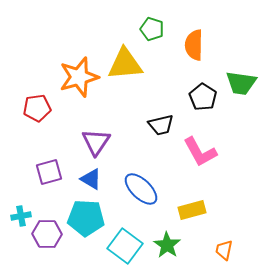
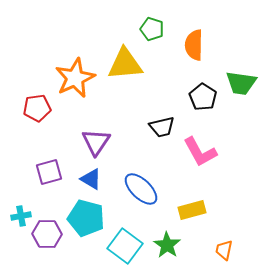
orange star: moved 4 px left, 1 px down; rotated 9 degrees counterclockwise
black trapezoid: moved 1 px right, 2 px down
cyan pentagon: rotated 12 degrees clockwise
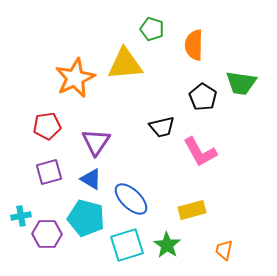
red pentagon: moved 10 px right, 18 px down
blue ellipse: moved 10 px left, 10 px down
cyan square: moved 2 px right, 1 px up; rotated 36 degrees clockwise
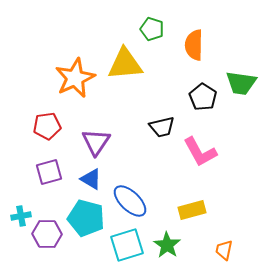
blue ellipse: moved 1 px left, 2 px down
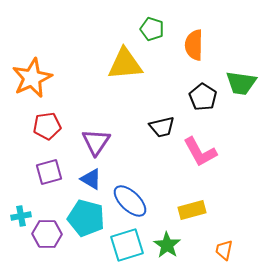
orange star: moved 43 px left
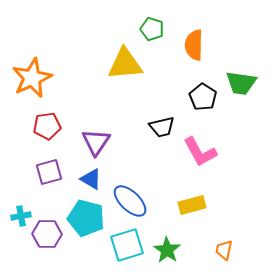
yellow rectangle: moved 5 px up
green star: moved 5 px down
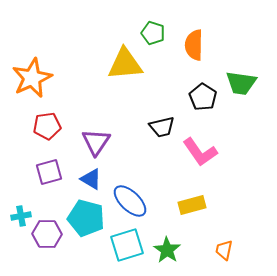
green pentagon: moved 1 px right, 4 px down
pink L-shape: rotated 6 degrees counterclockwise
